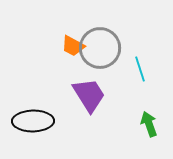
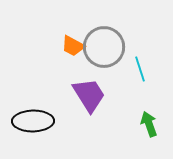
gray circle: moved 4 px right, 1 px up
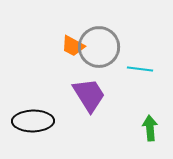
gray circle: moved 5 px left
cyan line: rotated 65 degrees counterclockwise
green arrow: moved 1 px right, 4 px down; rotated 15 degrees clockwise
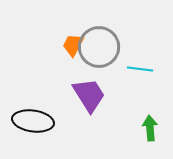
orange trapezoid: moved 1 px up; rotated 90 degrees clockwise
black ellipse: rotated 9 degrees clockwise
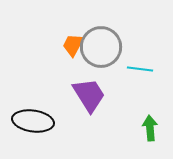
gray circle: moved 2 px right
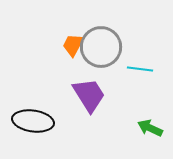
green arrow: rotated 60 degrees counterclockwise
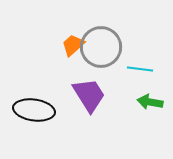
orange trapezoid: rotated 20 degrees clockwise
black ellipse: moved 1 px right, 11 px up
green arrow: moved 26 px up; rotated 15 degrees counterclockwise
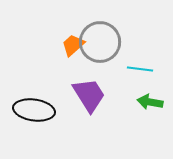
gray circle: moved 1 px left, 5 px up
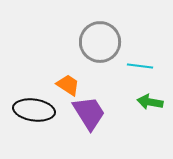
orange trapezoid: moved 5 px left, 40 px down; rotated 75 degrees clockwise
cyan line: moved 3 px up
purple trapezoid: moved 18 px down
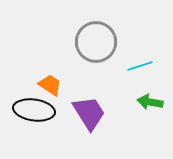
gray circle: moved 4 px left
cyan line: rotated 25 degrees counterclockwise
orange trapezoid: moved 18 px left
